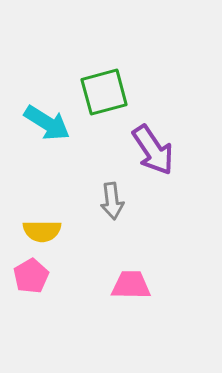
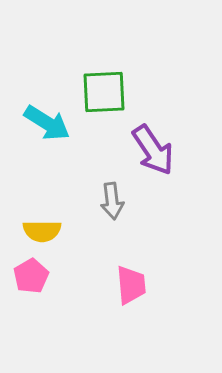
green square: rotated 12 degrees clockwise
pink trapezoid: rotated 84 degrees clockwise
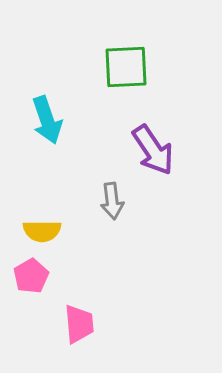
green square: moved 22 px right, 25 px up
cyan arrow: moved 3 px up; rotated 39 degrees clockwise
pink trapezoid: moved 52 px left, 39 px down
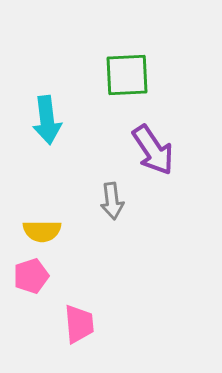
green square: moved 1 px right, 8 px down
cyan arrow: rotated 12 degrees clockwise
pink pentagon: rotated 12 degrees clockwise
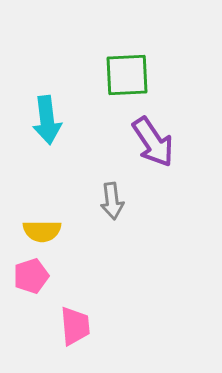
purple arrow: moved 8 px up
pink trapezoid: moved 4 px left, 2 px down
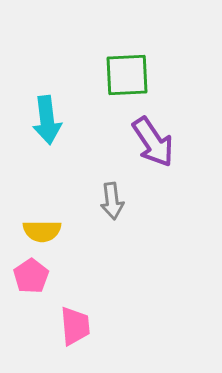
pink pentagon: rotated 16 degrees counterclockwise
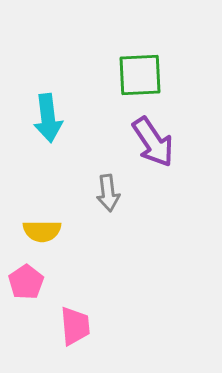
green square: moved 13 px right
cyan arrow: moved 1 px right, 2 px up
gray arrow: moved 4 px left, 8 px up
pink pentagon: moved 5 px left, 6 px down
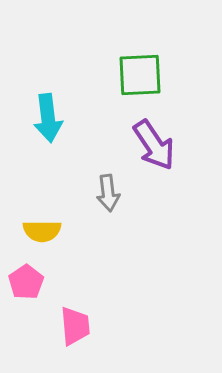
purple arrow: moved 1 px right, 3 px down
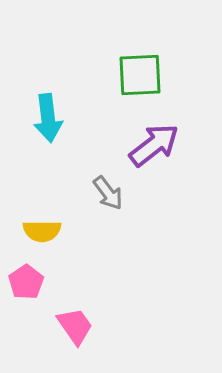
purple arrow: rotated 94 degrees counterclockwise
gray arrow: rotated 30 degrees counterclockwise
pink trapezoid: rotated 30 degrees counterclockwise
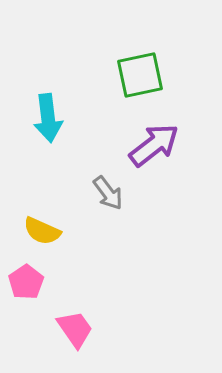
green square: rotated 9 degrees counterclockwise
yellow semicircle: rotated 24 degrees clockwise
pink trapezoid: moved 3 px down
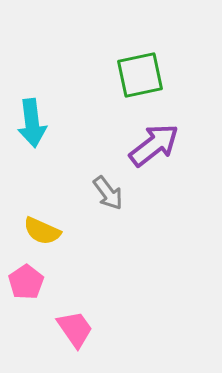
cyan arrow: moved 16 px left, 5 px down
